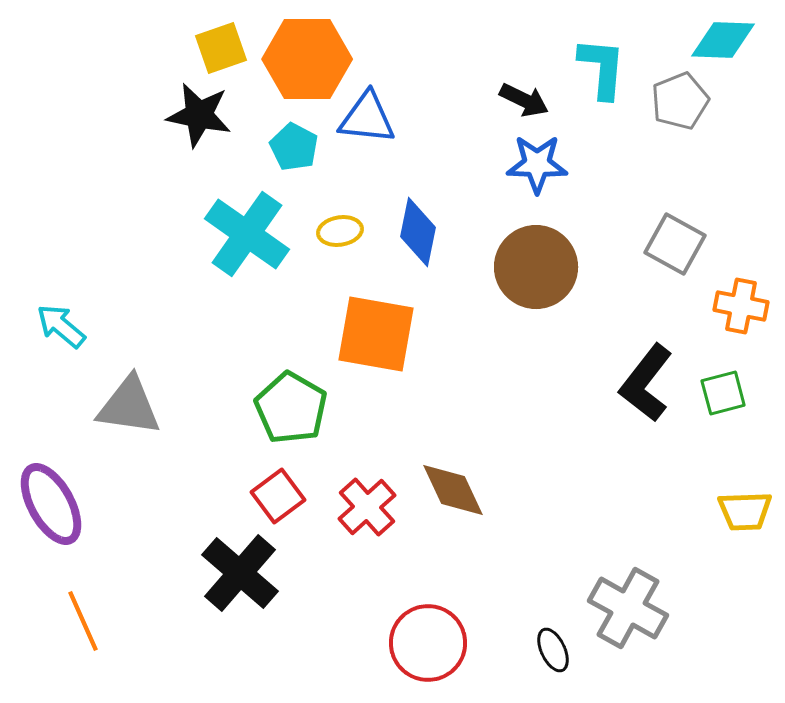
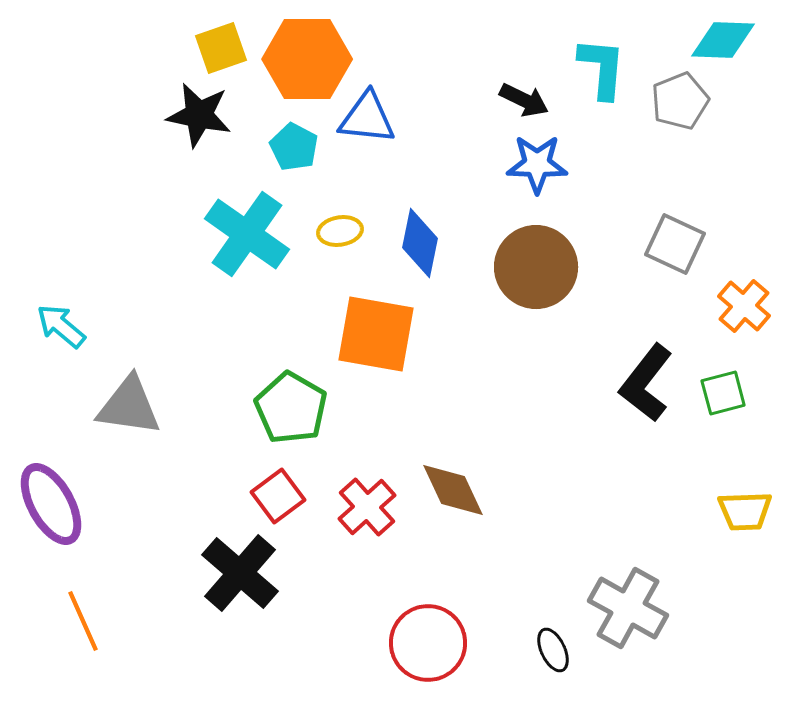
blue diamond: moved 2 px right, 11 px down
gray square: rotated 4 degrees counterclockwise
orange cross: moved 3 px right; rotated 30 degrees clockwise
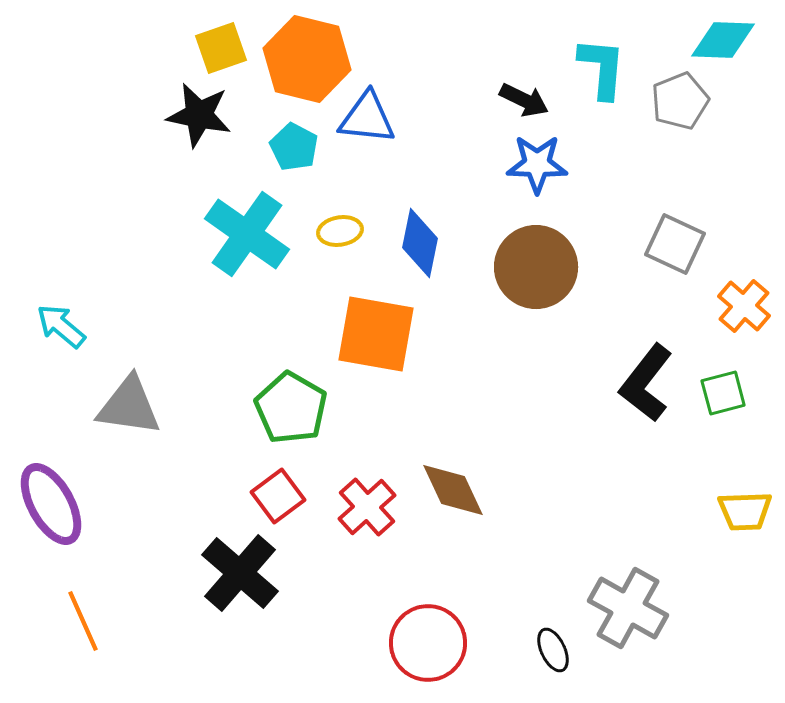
orange hexagon: rotated 14 degrees clockwise
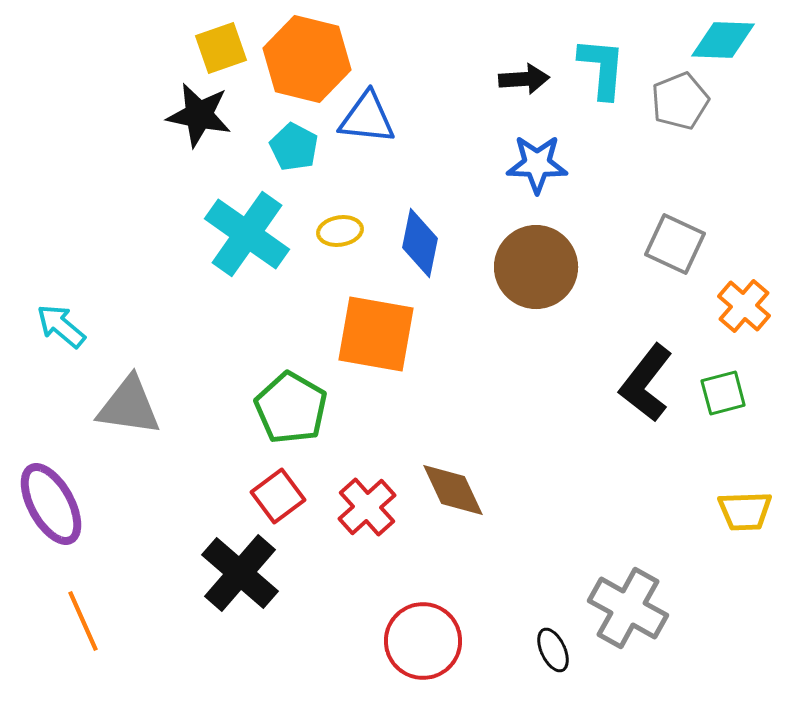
black arrow: moved 21 px up; rotated 30 degrees counterclockwise
red circle: moved 5 px left, 2 px up
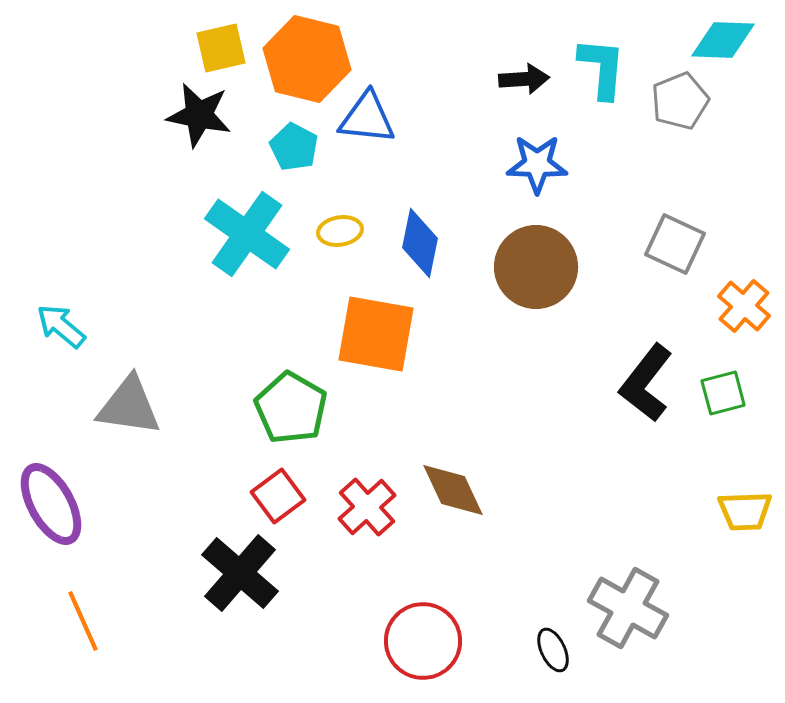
yellow square: rotated 6 degrees clockwise
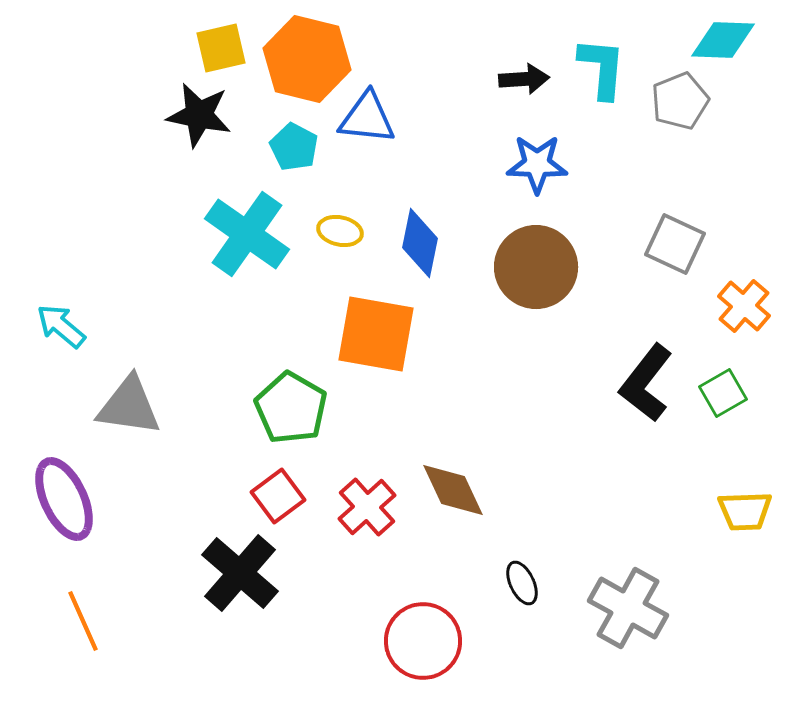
yellow ellipse: rotated 21 degrees clockwise
green square: rotated 15 degrees counterclockwise
purple ellipse: moved 13 px right, 5 px up; rotated 4 degrees clockwise
black ellipse: moved 31 px left, 67 px up
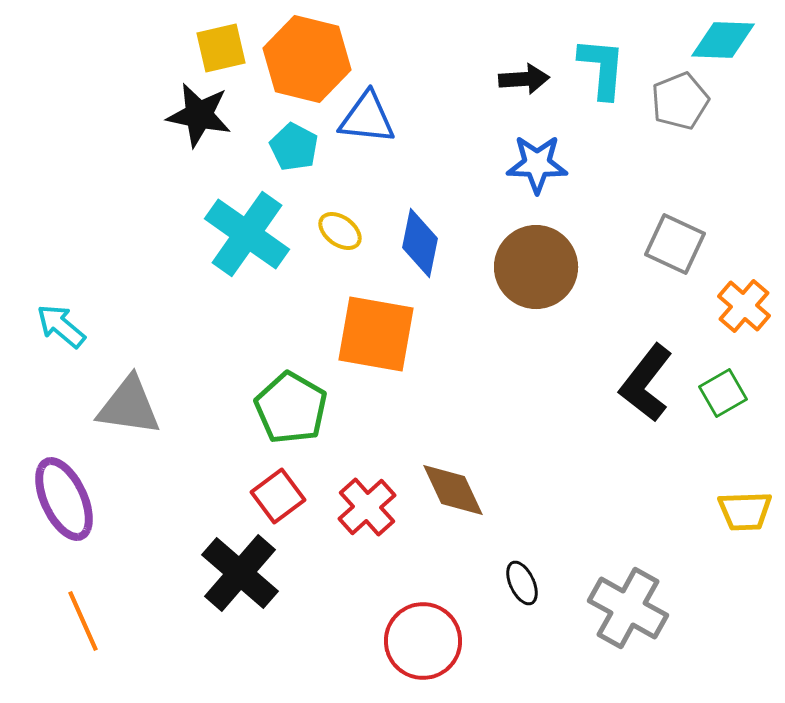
yellow ellipse: rotated 24 degrees clockwise
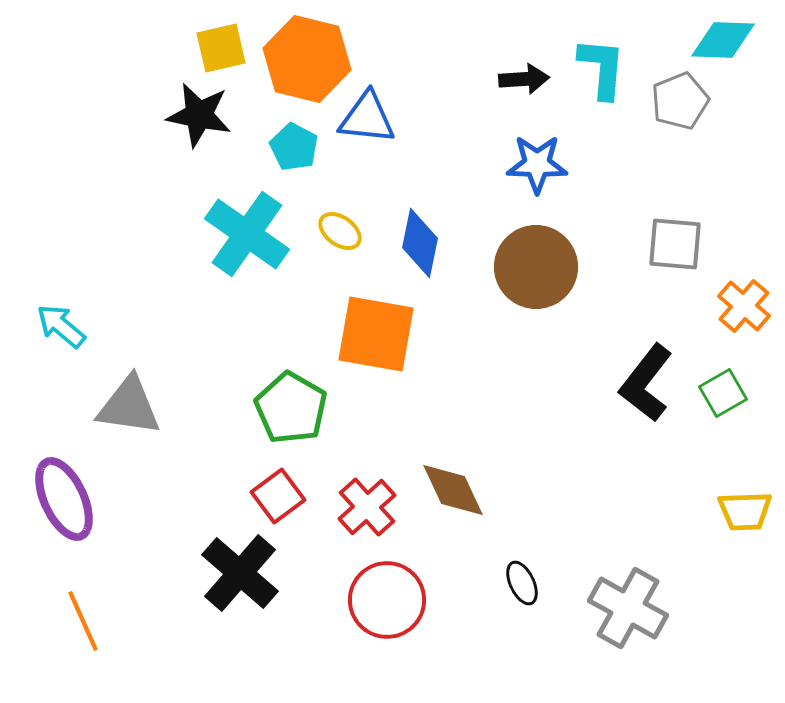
gray square: rotated 20 degrees counterclockwise
red circle: moved 36 px left, 41 px up
